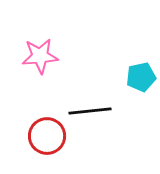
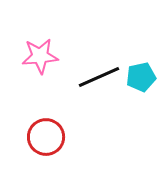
black line: moved 9 px right, 34 px up; rotated 18 degrees counterclockwise
red circle: moved 1 px left, 1 px down
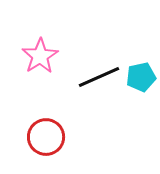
pink star: rotated 27 degrees counterclockwise
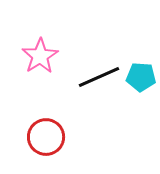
cyan pentagon: rotated 16 degrees clockwise
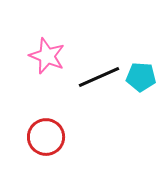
pink star: moved 7 px right; rotated 18 degrees counterclockwise
